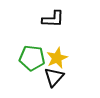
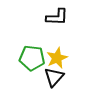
black L-shape: moved 4 px right, 2 px up
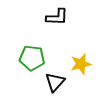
yellow star: moved 24 px right, 6 px down; rotated 10 degrees clockwise
black triangle: moved 1 px right, 5 px down
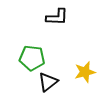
yellow star: moved 4 px right, 8 px down
black triangle: moved 7 px left; rotated 10 degrees clockwise
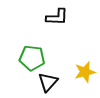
black triangle: rotated 10 degrees counterclockwise
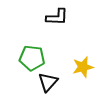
yellow star: moved 2 px left, 5 px up
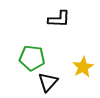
black L-shape: moved 2 px right, 2 px down
yellow star: rotated 15 degrees counterclockwise
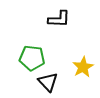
black triangle: rotated 25 degrees counterclockwise
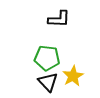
green pentagon: moved 15 px right
yellow star: moved 10 px left, 9 px down
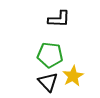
green pentagon: moved 3 px right, 3 px up
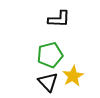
green pentagon: rotated 20 degrees counterclockwise
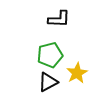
yellow star: moved 4 px right, 3 px up
black triangle: rotated 45 degrees clockwise
